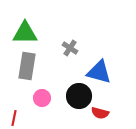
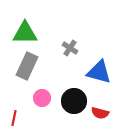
gray rectangle: rotated 16 degrees clockwise
black circle: moved 5 px left, 5 px down
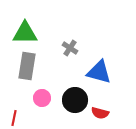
gray rectangle: rotated 16 degrees counterclockwise
black circle: moved 1 px right, 1 px up
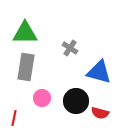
gray rectangle: moved 1 px left, 1 px down
black circle: moved 1 px right, 1 px down
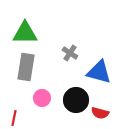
gray cross: moved 5 px down
black circle: moved 1 px up
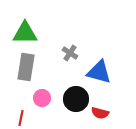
black circle: moved 1 px up
red line: moved 7 px right
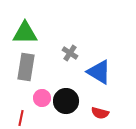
blue triangle: rotated 16 degrees clockwise
black circle: moved 10 px left, 2 px down
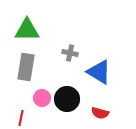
green triangle: moved 2 px right, 3 px up
gray cross: rotated 21 degrees counterclockwise
black circle: moved 1 px right, 2 px up
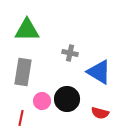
gray rectangle: moved 3 px left, 5 px down
pink circle: moved 3 px down
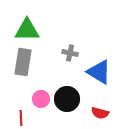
gray rectangle: moved 10 px up
pink circle: moved 1 px left, 2 px up
red line: rotated 14 degrees counterclockwise
